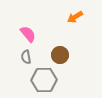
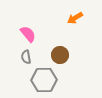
orange arrow: moved 1 px down
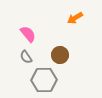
gray semicircle: rotated 24 degrees counterclockwise
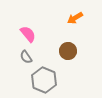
brown circle: moved 8 px right, 4 px up
gray hexagon: rotated 25 degrees clockwise
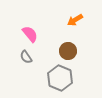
orange arrow: moved 2 px down
pink semicircle: moved 2 px right
gray hexagon: moved 16 px right, 2 px up
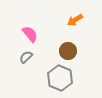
gray semicircle: rotated 80 degrees clockwise
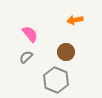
orange arrow: rotated 21 degrees clockwise
brown circle: moved 2 px left, 1 px down
gray hexagon: moved 4 px left, 2 px down
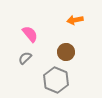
gray semicircle: moved 1 px left, 1 px down
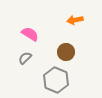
pink semicircle: rotated 18 degrees counterclockwise
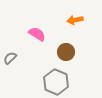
pink semicircle: moved 7 px right
gray semicircle: moved 15 px left
gray hexagon: moved 2 px down
